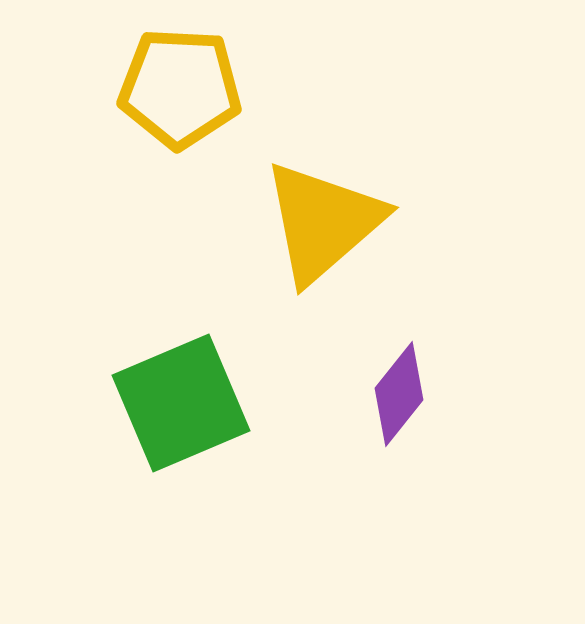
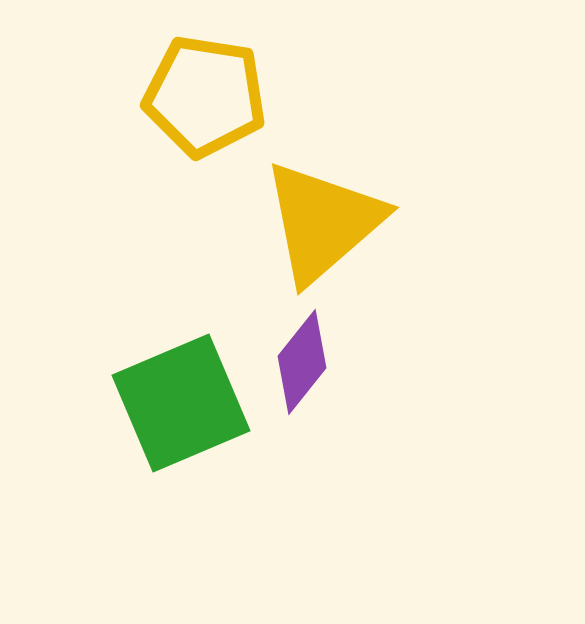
yellow pentagon: moved 25 px right, 8 px down; rotated 6 degrees clockwise
purple diamond: moved 97 px left, 32 px up
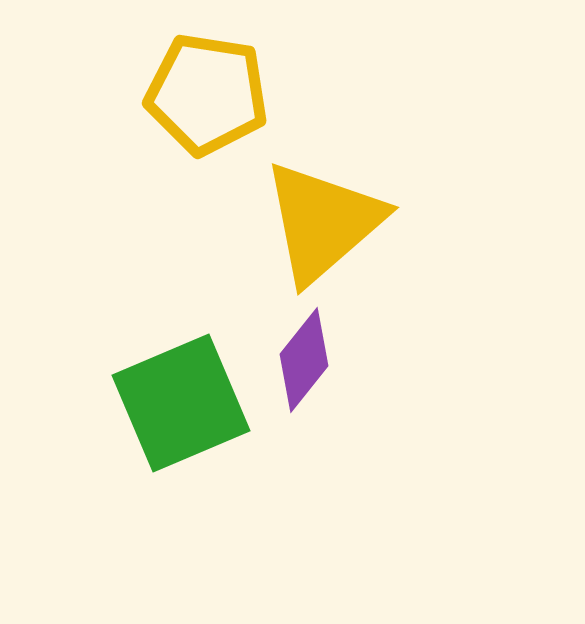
yellow pentagon: moved 2 px right, 2 px up
purple diamond: moved 2 px right, 2 px up
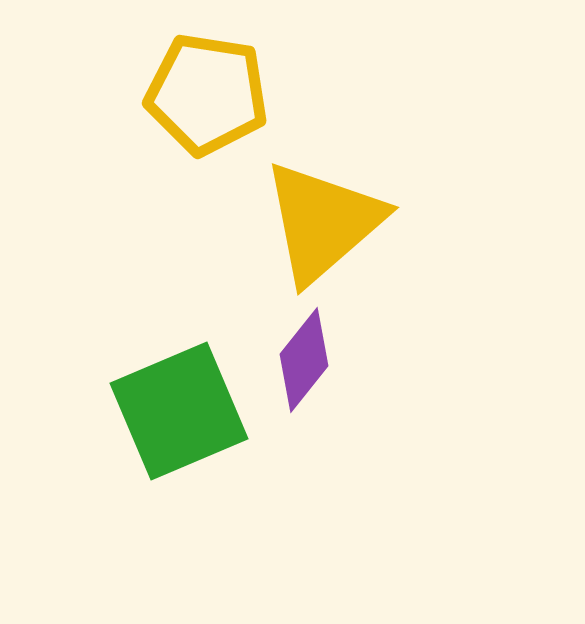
green square: moved 2 px left, 8 px down
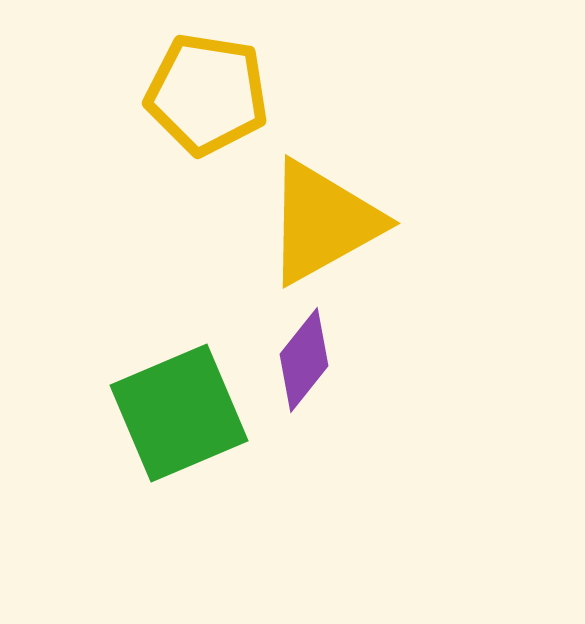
yellow triangle: rotated 12 degrees clockwise
green square: moved 2 px down
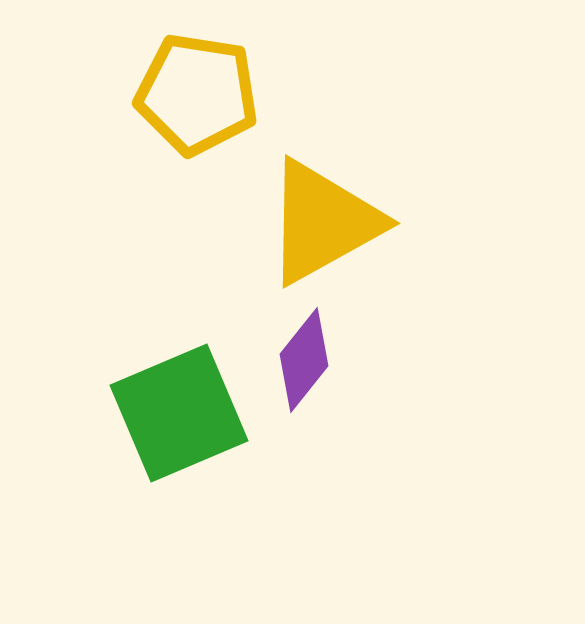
yellow pentagon: moved 10 px left
